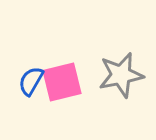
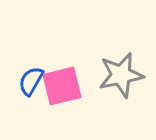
pink square: moved 4 px down
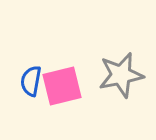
blue semicircle: rotated 20 degrees counterclockwise
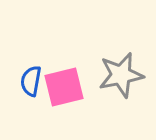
pink square: moved 2 px right, 1 px down
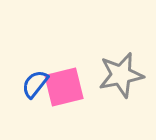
blue semicircle: moved 4 px right, 3 px down; rotated 28 degrees clockwise
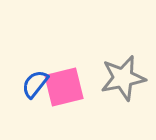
gray star: moved 2 px right, 3 px down
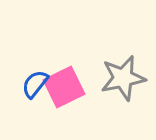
pink square: rotated 12 degrees counterclockwise
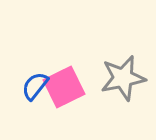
blue semicircle: moved 2 px down
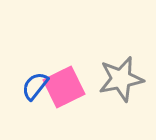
gray star: moved 2 px left, 1 px down
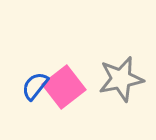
pink square: rotated 12 degrees counterclockwise
